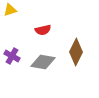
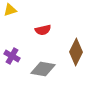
gray diamond: moved 7 px down
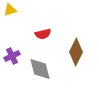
red semicircle: moved 4 px down
purple cross: rotated 35 degrees clockwise
gray diamond: moved 3 px left; rotated 65 degrees clockwise
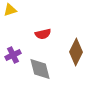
purple cross: moved 1 px right, 1 px up
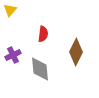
yellow triangle: rotated 32 degrees counterclockwise
red semicircle: rotated 70 degrees counterclockwise
gray diamond: rotated 10 degrees clockwise
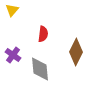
yellow triangle: moved 2 px right
purple cross: rotated 28 degrees counterclockwise
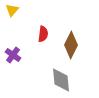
brown diamond: moved 5 px left, 7 px up
gray diamond: moved 21 px right, 11 px down
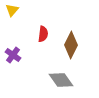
gray diamond: rotated 30 degrees counterclockwise
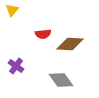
red semicircle: rotated 77 degrees clockwise
brown diamond: moved 1 px left, 1 px up; rotated 68 degrees clockwise
purple cross: moved 3 px right, 11 px down
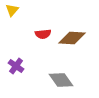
brown diamond: moved 2 px right, 6 px up
